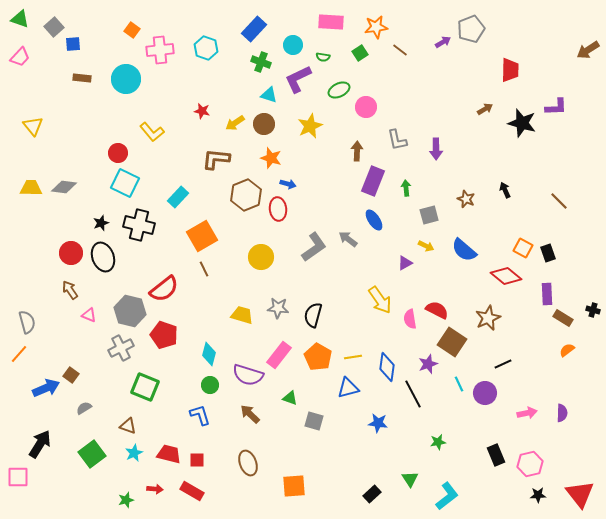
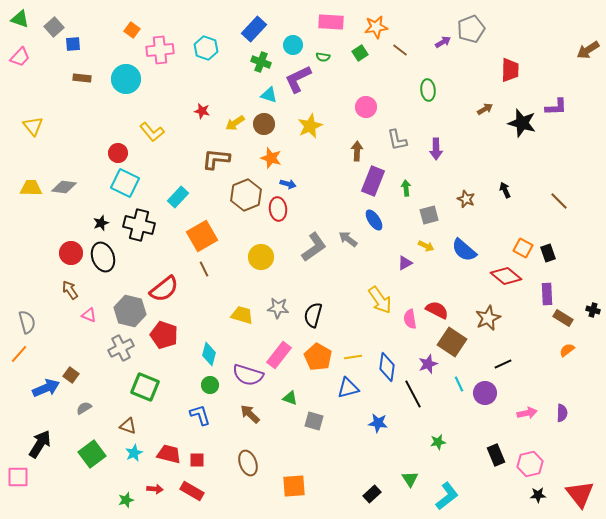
green ellipse at (339, 90): moved 89 px right; rotated 70 degrees counterclockwise
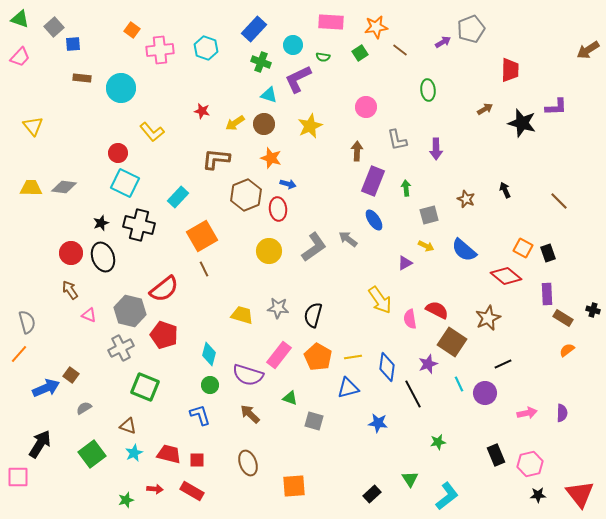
cyan circle at (126, 79): moved 5 px left, 9 px down
yellow circle at (261, 257): moved 8 px right, 6 px up
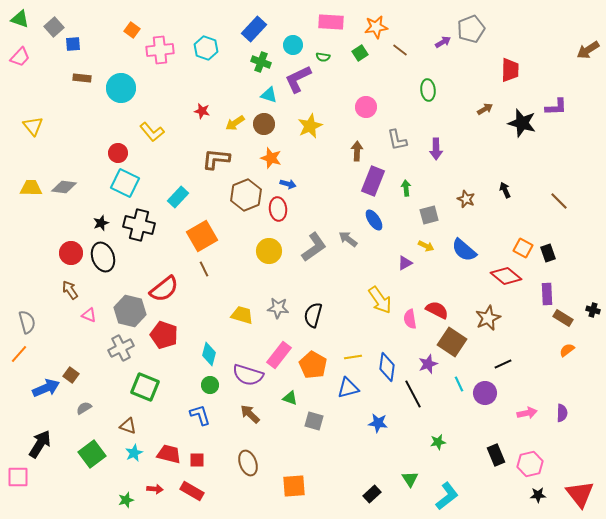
orange pentagon at (318, 357): moved 5 px left, 8 px down
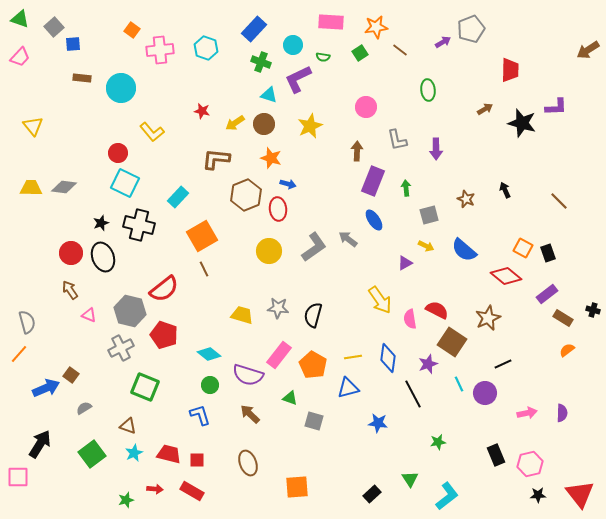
purple rectangle at (547, 294): rotated 55 degrees clockwise
cyan diamond at (209, 354): rotated 65 degrees counterclockwise
blue diamond at (387, 367): moved 1 px right, 9 px up
orange square at (294, 486): moved 3 px right, 1 px down
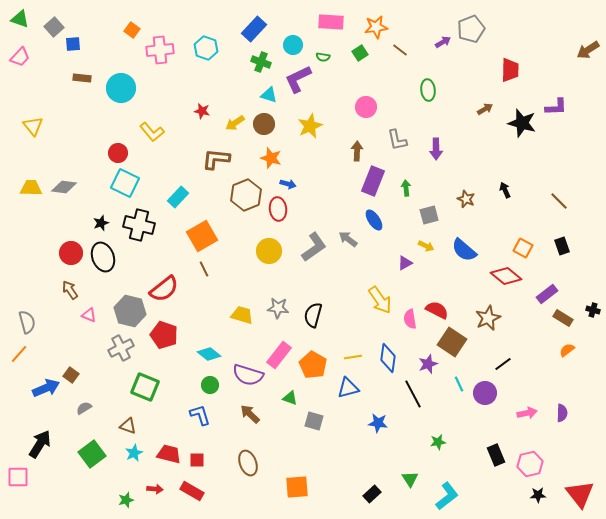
black rectangle at (548, 253): moved 14 px right, 7 px up
black line at (503, 364): rotated 12 degrees counterclockwise
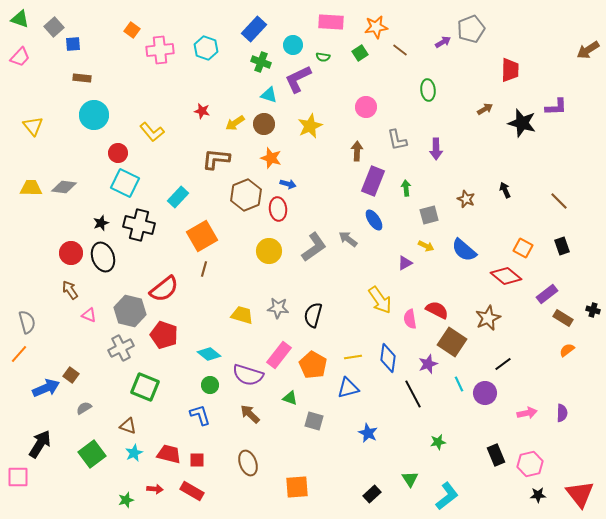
cyan circle at (121, 88): moved 27 px left, 27 px down
brown line at (204, 269): rotated 42 degrees clockwise
blue star at (378, 423): moved 10 px left, 10 px down; rotated 18 degrees clockwise
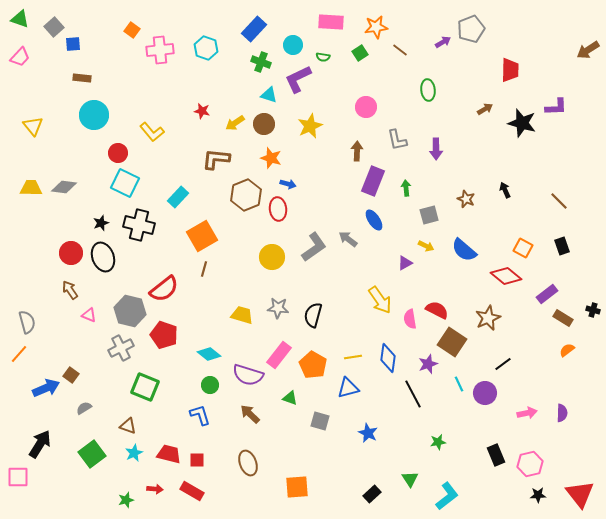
yellow circle at (269, 251): moved 3 px right, 6 px down
gray square at (314, 421): moved 6 px right
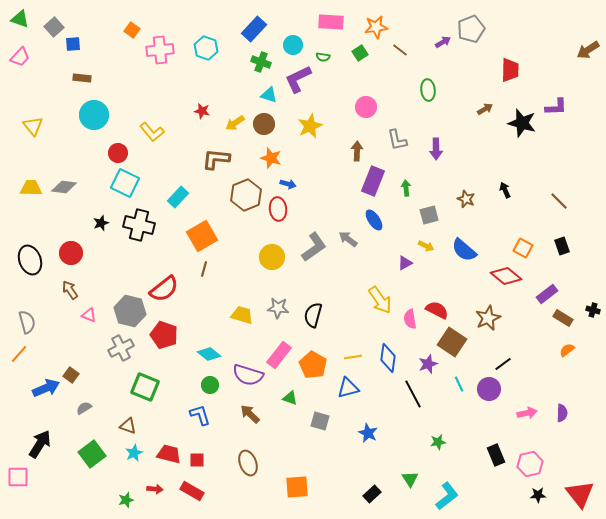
black ellipse at (103, 257): moved 73 px left, 3 px down
purple circle at (485, 393): moved 4 px right, 4 px up
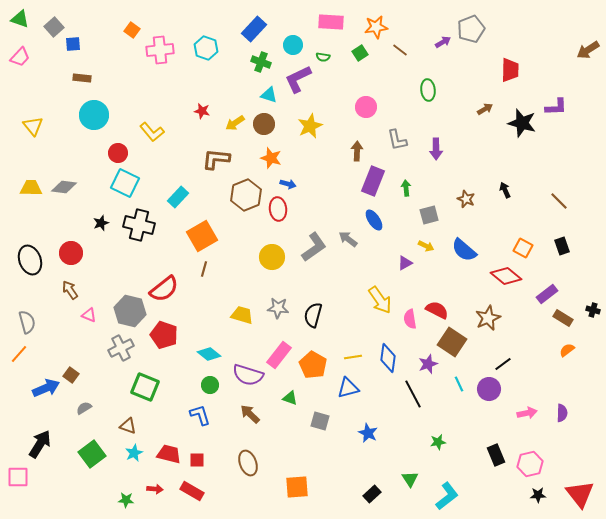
green star at (126, 500): rotated 21 degrees clockwise
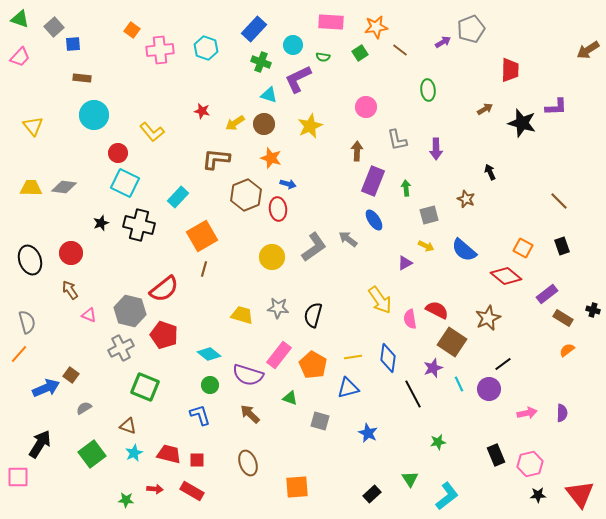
black arrow at (505, 190): moved 15 px left, 18 px up
purple star at (428, 364): moved 5 px right, 4 px down
